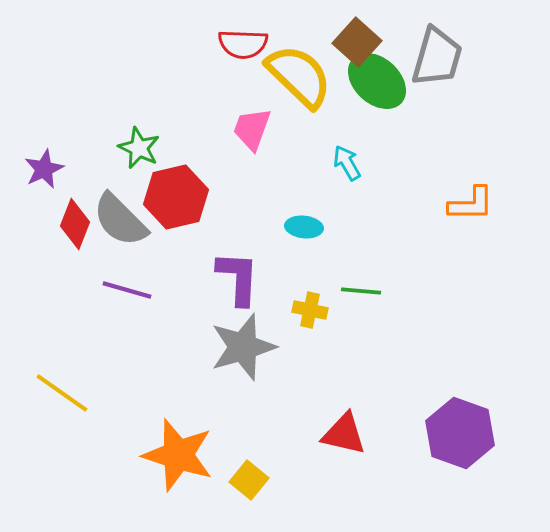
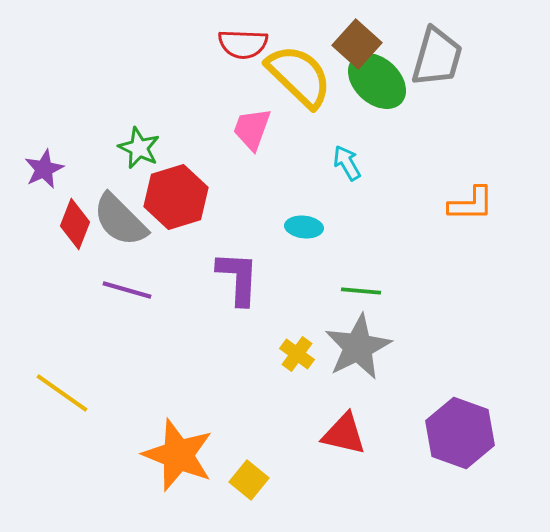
brown square: moved 2 px down
red hexagon: rotated 4 degrees counterclockwise
yellow cross: moved 13 px left, 44 px down; rotated 24 degrees clockwise
gray star: moved 115 px right; rotated 10 degrees counterclockwise
orange star: rotated 4 degrees clockwise
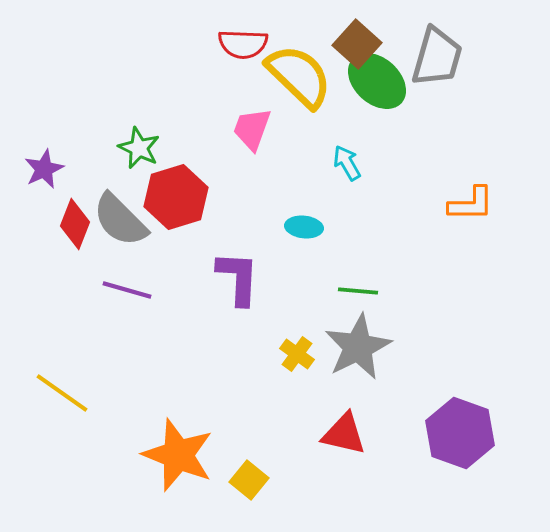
green line: moved 3 px left
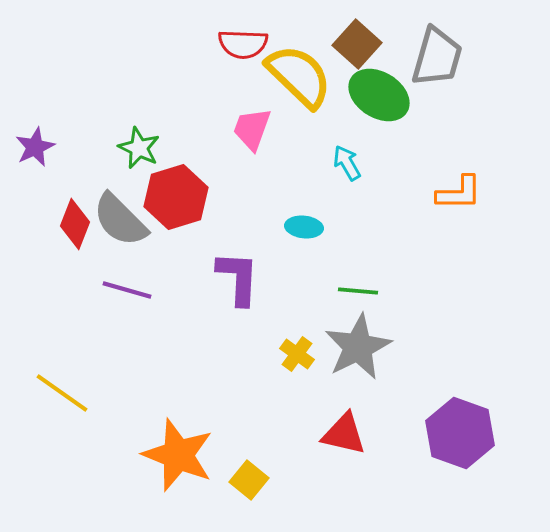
green ellipse: moved 2 px right, 14 px down; rotated 10 degrees counterclockwise
purple star: moved 9 px left, 22 px up
orange L-shape: moved 12 px left, 11 px up
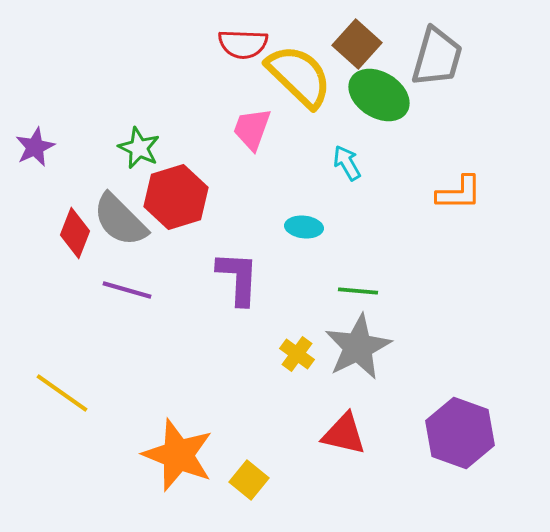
red diamond: moved 9 px down
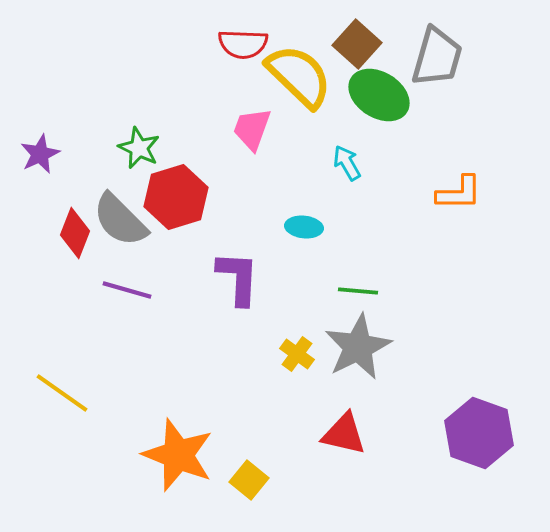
purple star: moved 5 px right, 7 px down
purple hexagon: moved 19 px right
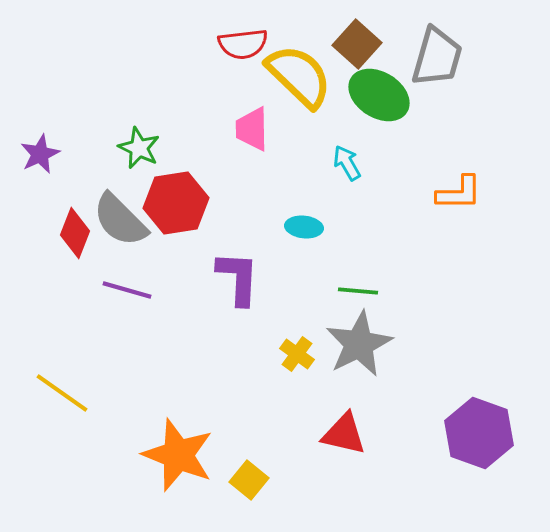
red semicircle: rotated 9 degrees counterclockwise
pink trapezoid: rotated 21 degrees counterclockwise
red hexagon: moved 6 px down; rotated 8 degrees clockwise
gray star: moved 1 px right, 3 px up
